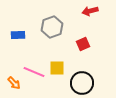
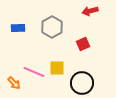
gray hexagon: rotated 10 degrees counterclockwise
blue rectangle: moved 7 px up
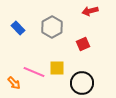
blue rectangle: rotated 48 degrees clockwise
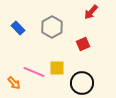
red arrow: moved 1 px right, 1 px down; rotated 35 degrees counterclockwise
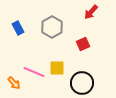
blue rectangle: rotated 16 degrees clockwise
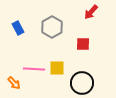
red square: rotated 24 degrees clockwise
pink line: moved 3 px up; rotated 20 degrees counterclockwise
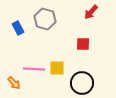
gray hexagon: moved 7 px left, 8 px up; rotated 15 degrees counterclockwise
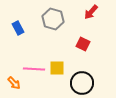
gray hexagon: moved 8 px right
red square: rotated 24 degrees clockwise
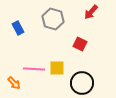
red square: moved 3 px left
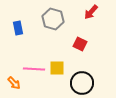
blue rectangle: rotated 16 degrees clockwise
